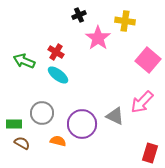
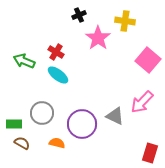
orange semicircle: moved 1 px left, 2 px down
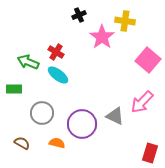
pink star: moved 4 px right, 1 px up
green arrow: moved 4 px right, 1 px down
green rectangle: moved 35 px up
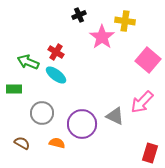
cyan ellipse: moved 2 px left
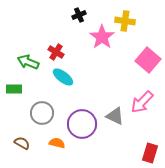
cyan ellipse: moved 7 px right, 2 px down
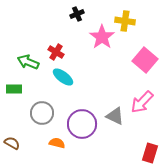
black cross: moved 2 px left, 1 px up
pink square: moved 3 px left
brown semicircle: moved 10 px left
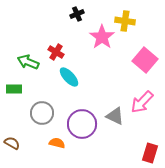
cyan ellipse: moved 6 px right; rotated 10 degrees clockwise
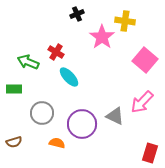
brown semicircle: moved 2 px right, 1 px up; rotated 133 degrees clockwise
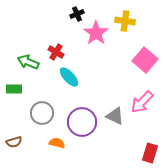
pink star: moved 6 px left, 4 px up
purple circle: moved 2 px up
